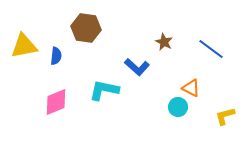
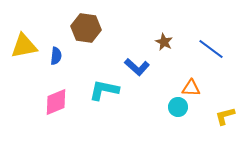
orange triangle: rotated 24 degrees counterclockwise
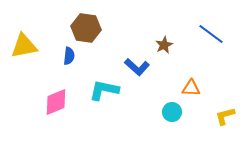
brown star: moved 3 px down; rotated 18 degrees clockwise
blue line: moved 15 px up
blue semicircle: moved 13 px right
cyan circle: moved 6 px left, 5 px down
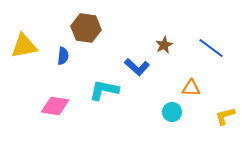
blue line: moved 14 px down
blue semicircle: moved 6 px left
pink diamond: moved 1 px left, 4 px down; rotated 32 degrees clockwise
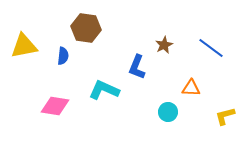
blue L-shape: rotated 70 degrees clockwise
cyan L-shape: rotated 12 degrees clockwise
cyan circle: moved 4 px left
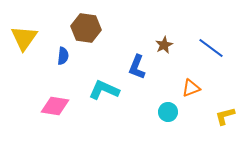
yellow triangle: moved 8 px up; rotated 44 degrees counterclockwise
orange triangle: rotated 24 degrees counterclockwise
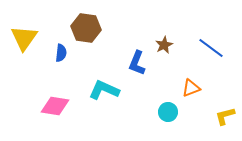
blue semicircle: moved 2 px left, 3 px up
blue L-shape: moved 4 px up
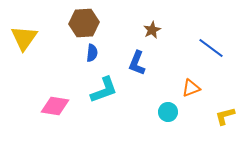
brown hexagon: moved 2 px left, 5 px up; rotated 12 degrees counterclockwise
brown star: moved 12 px left, 15 px up
blue semicircle: moved 31 px right
cyan L-shape: rotated 136 degrees clockwise
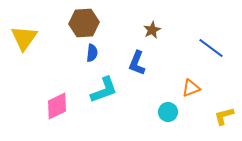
pink diamond: moved 2 px right; rotated 36 degrees counterclockwise
yellow L-shape: moved 1 px left
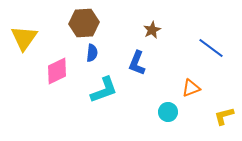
pink diamond: moved 35 px up
